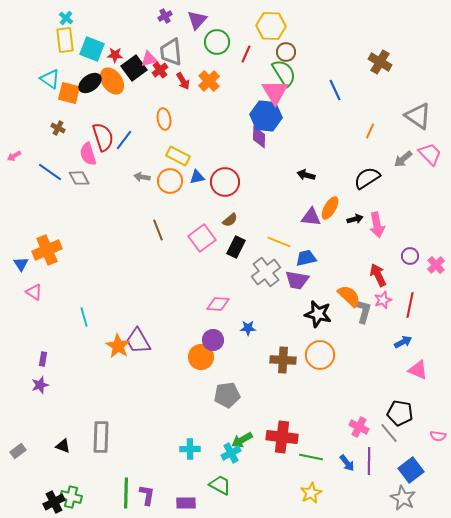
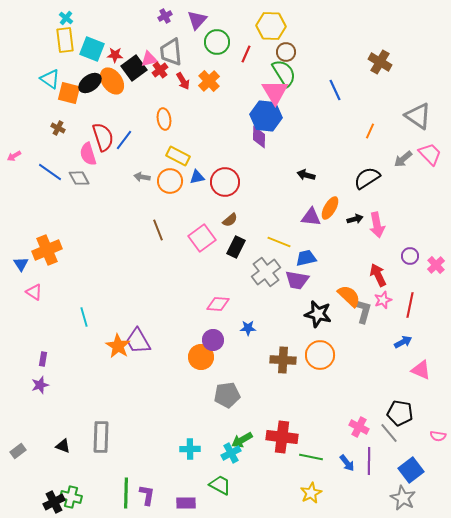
pink triangle at (418, 370): moved 3 px right
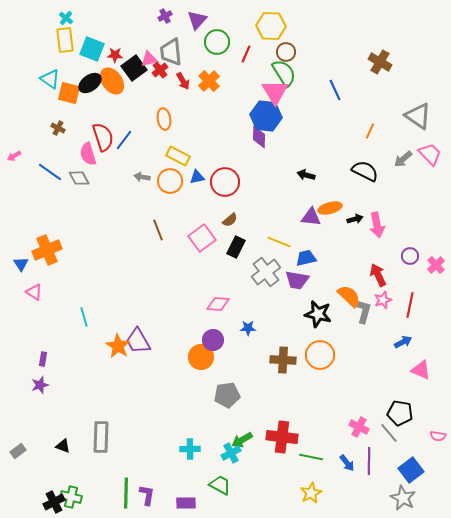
black semicircle at (367, 178): moved 2 px left, 7 px up; rotated 60 degrees clockwise
orange ellipse at (330, 208): rotated 45 degrees clockwise
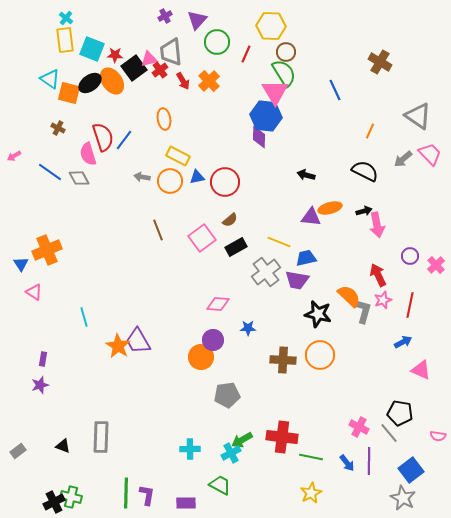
black arrow at (355, 219): moved 9 px right, 8 px up
black rectangle at (236, 247): rotated 35 degrees clockwise
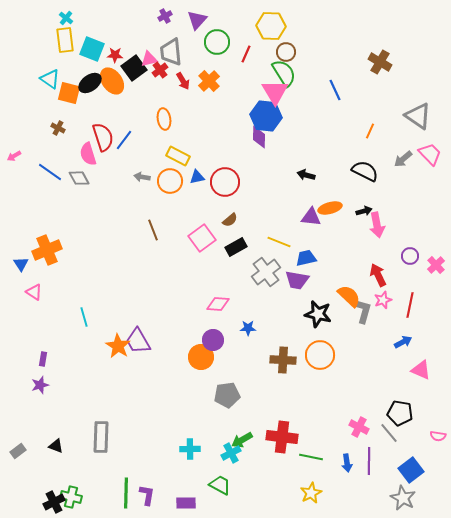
brown line at (158, 230): moved 5 px left
black triangle at (63, 446): moved 7 px left
blue arrow at (347, 463): rotated 30 degrees clockwise
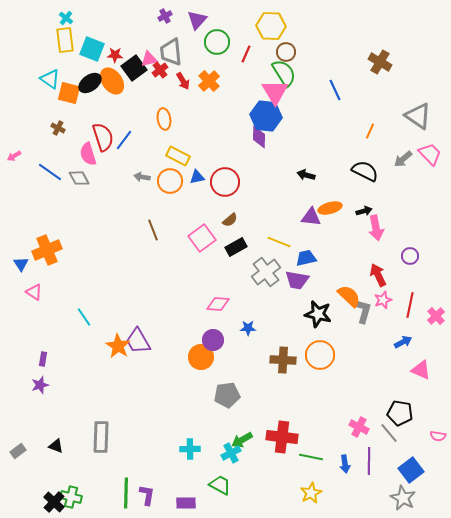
pink arrow at (377, 225): moved 1 px left, 3 px down
pink cross at (436, 265): moved 51 px down
cyan line at (84, 317): rotated 18 degrees counterclockwise
blue arrow at (347, 463): moved 2 px left, 1 px down
black cross at (54, 502): rotated 20 degrees counterclockwise
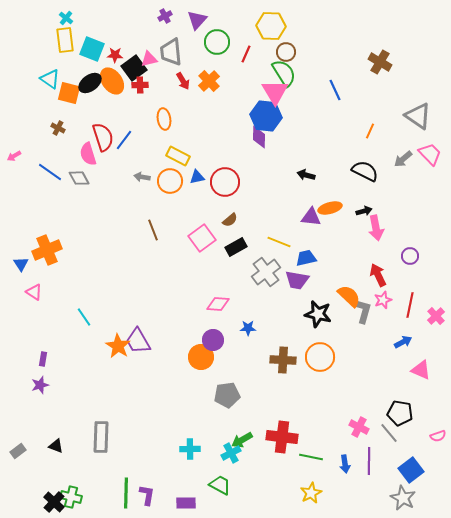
red cross at (160, 70): moved 20 px left, 15 px down; rotated 35 degrees clockwise
orange circle at (320, 355): moved 2 px down
pink semicircle at (438, 436): rotated 28 degrees counterclockwise
